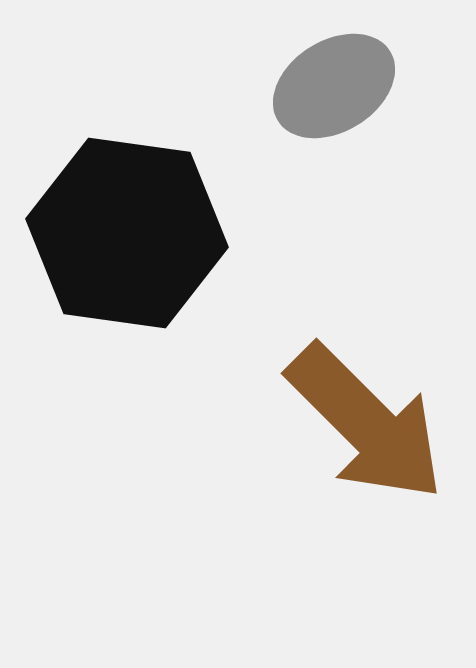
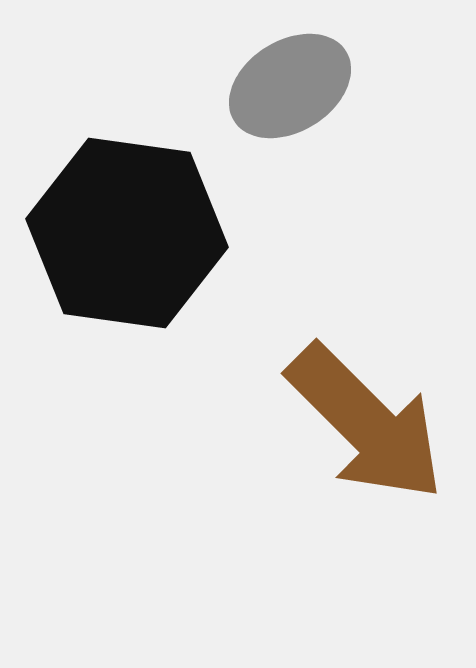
gray ellipse: moved 44 px left
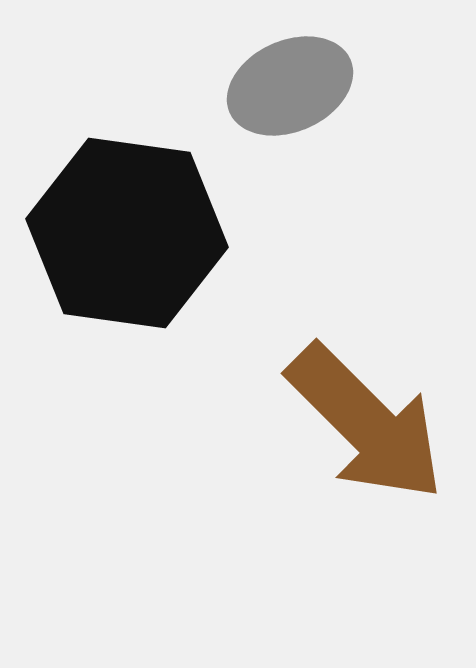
gray ellipse: rotated 8 degrees clockwise
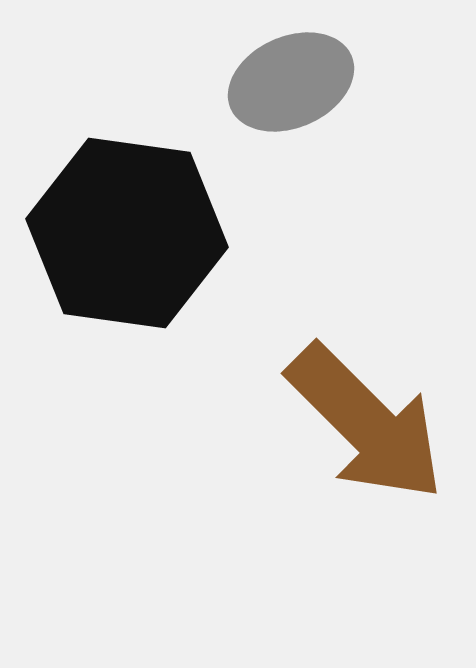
gray ellipse: moved 1 px right, 4 px up
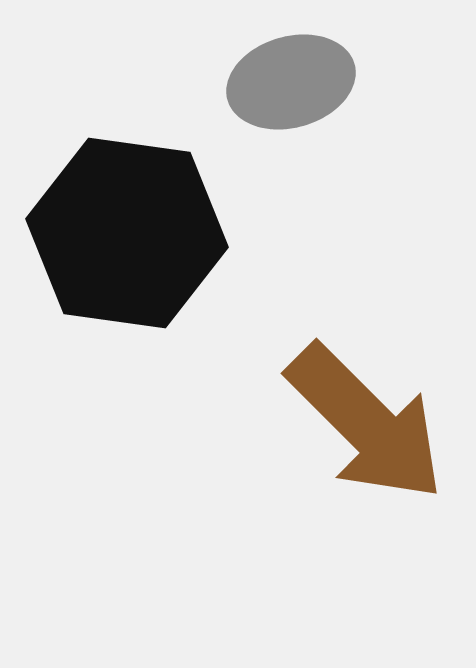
gray ellipse: rotated 8 degrees clockwise
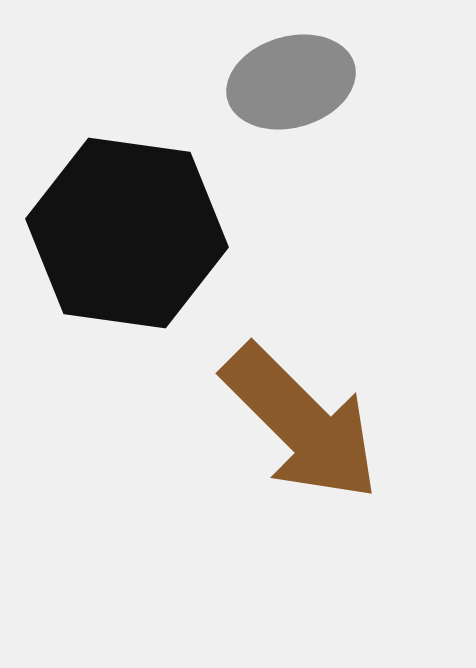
brown arrow: moved 65 px left
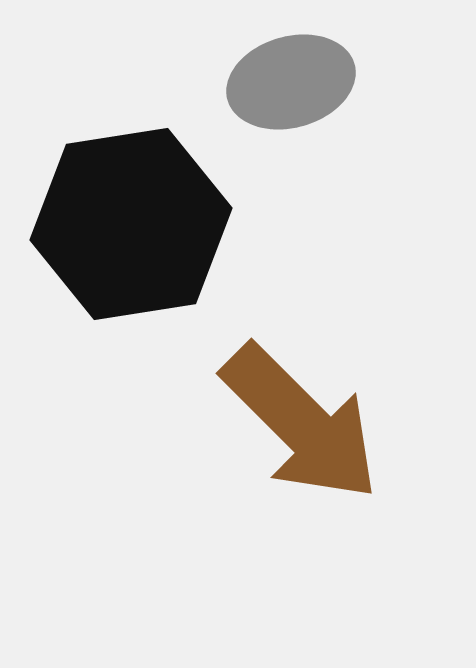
black hexagon: moved 4 px right, 9 px up; rotated 17 degrees counterclockwise
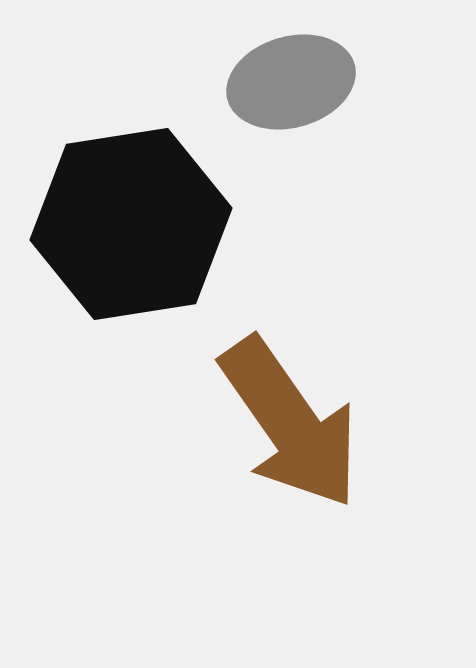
brown arrow: moved 11 px left; rotated 10 degrees clockwise
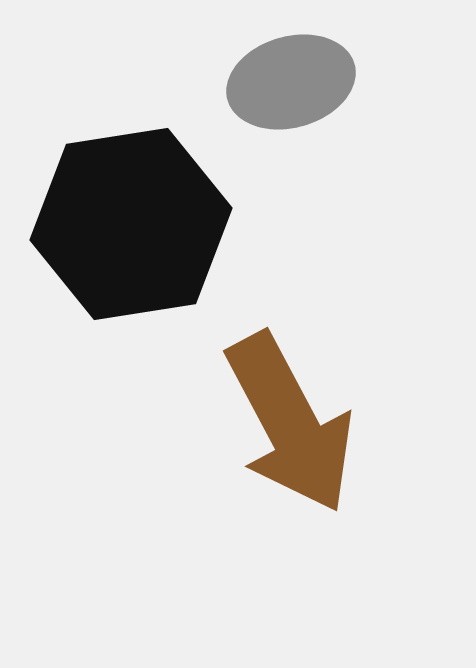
brown arrow: rotated 7 degrees clockwise
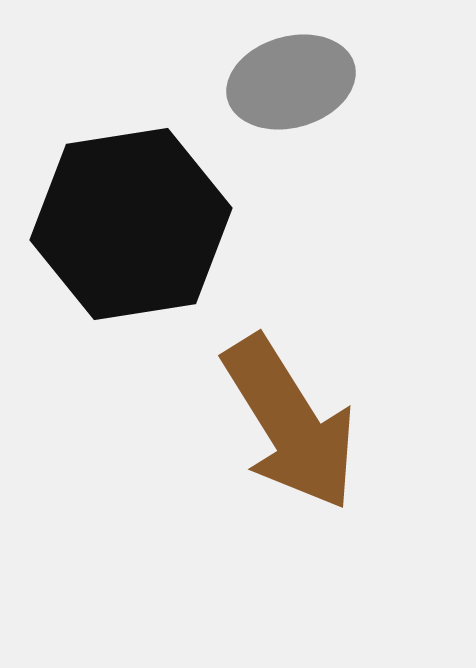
brown arrow: rotated 4 degrees counterclockwise
